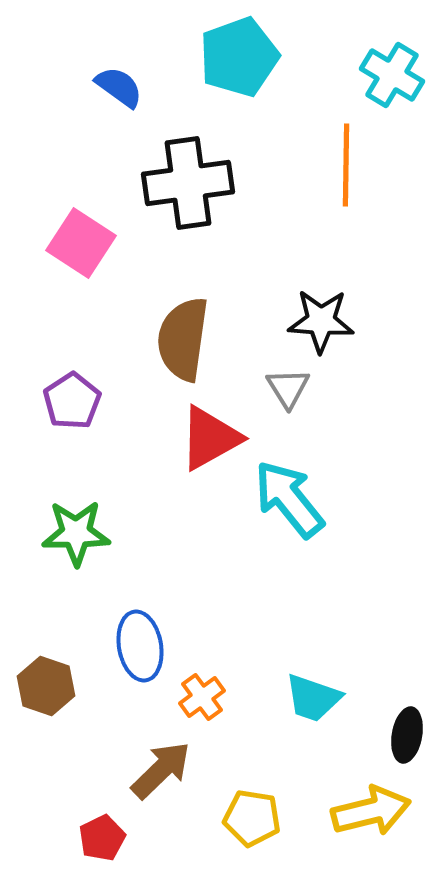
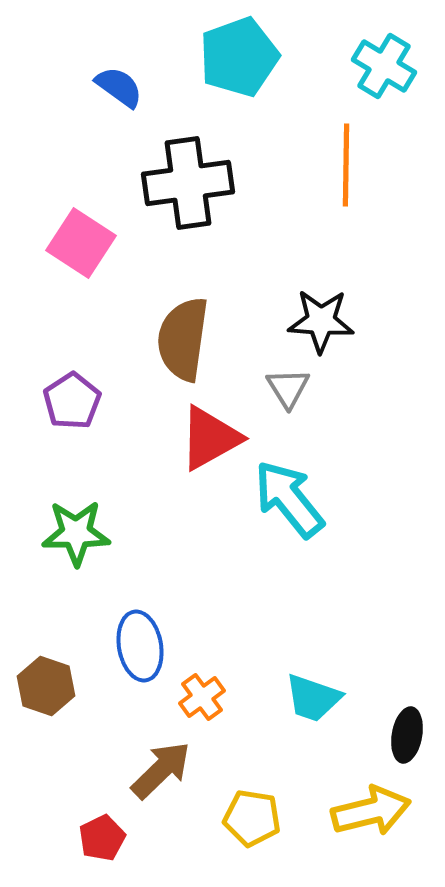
cyan cross: moved 8 px left, 9 px up
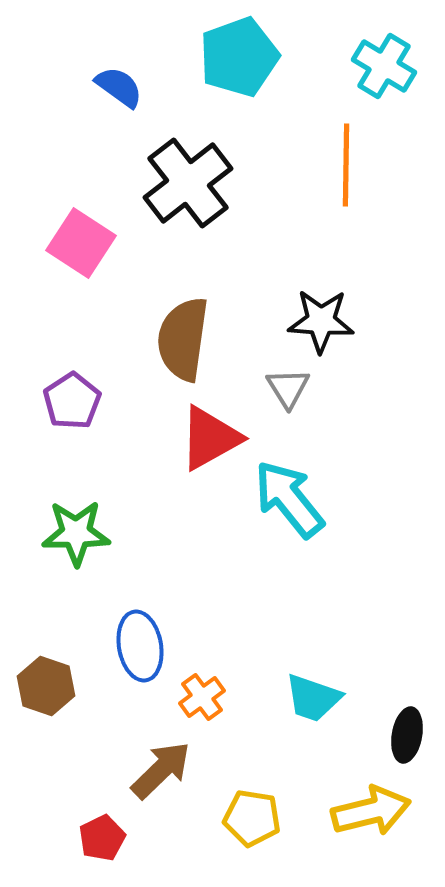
black cross: rotated 30 degrees counterclockwise
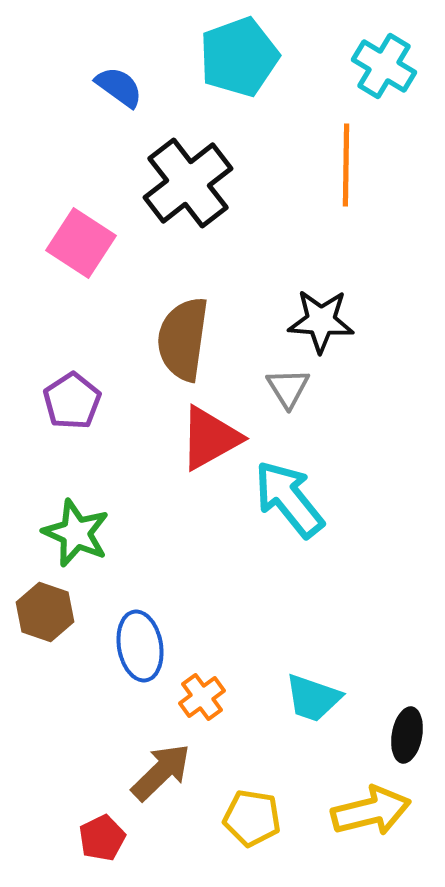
green star: rotated 24 degrees clockwise
brown hexagon: moved 1 px left, 74 px up
brown arrow: moved 2 px down
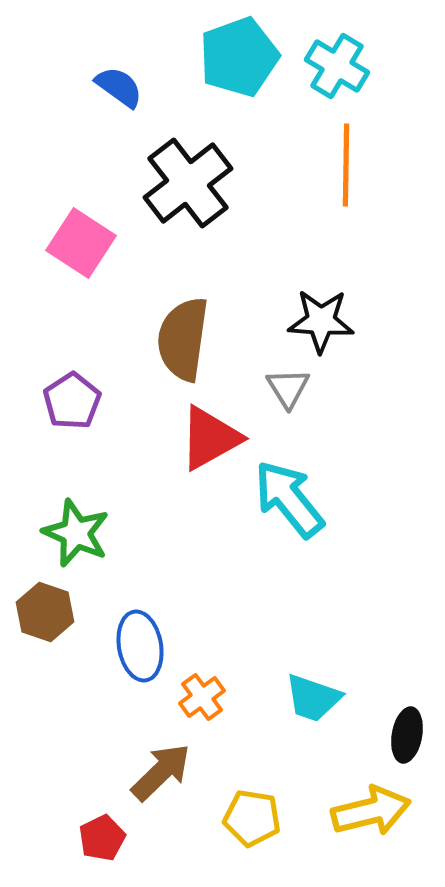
cyan cross: moved 47 px left
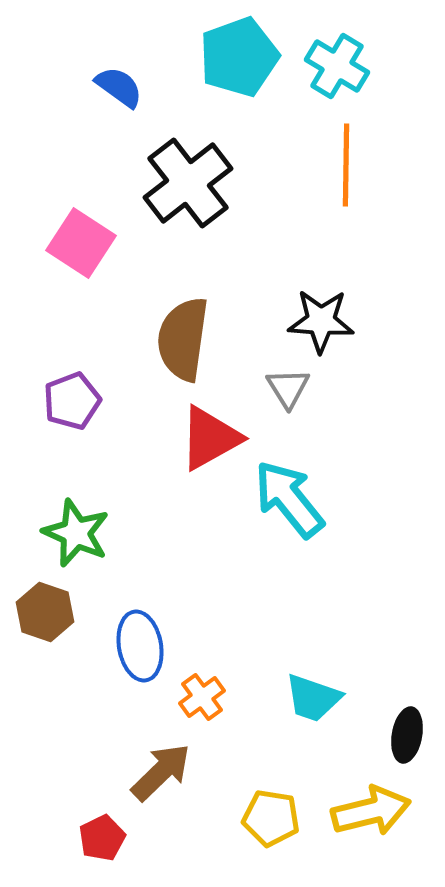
purple pentagon: rotated 12 degrees clockwise
yellow pentagon: moved 19 px right
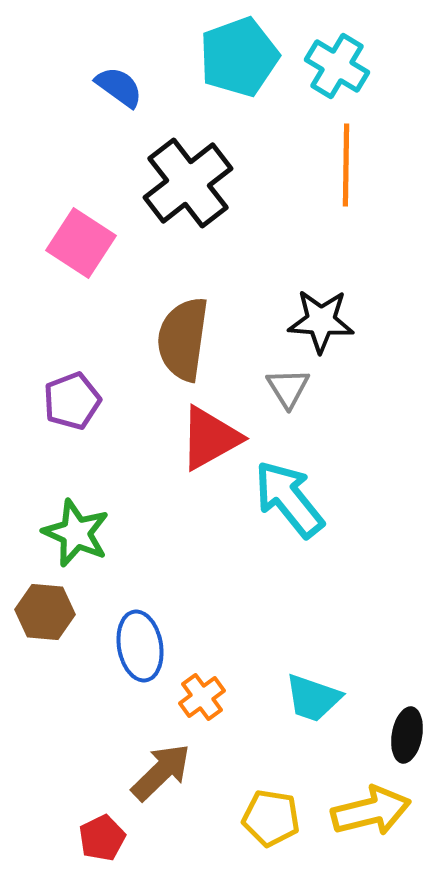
brown hexagon: rotated 14 degrees counterclockwise
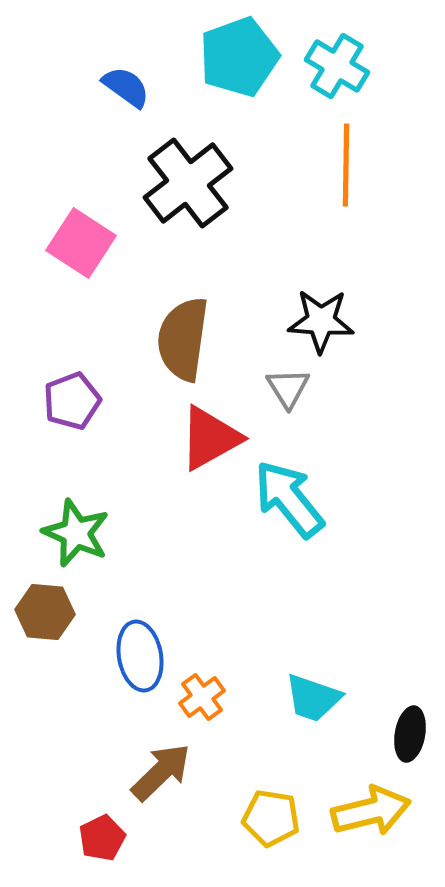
blue semicircle: moved 7 px right
blue ellipse: moved 10 px down
black ellipse: moved 3 px right, 1 px up
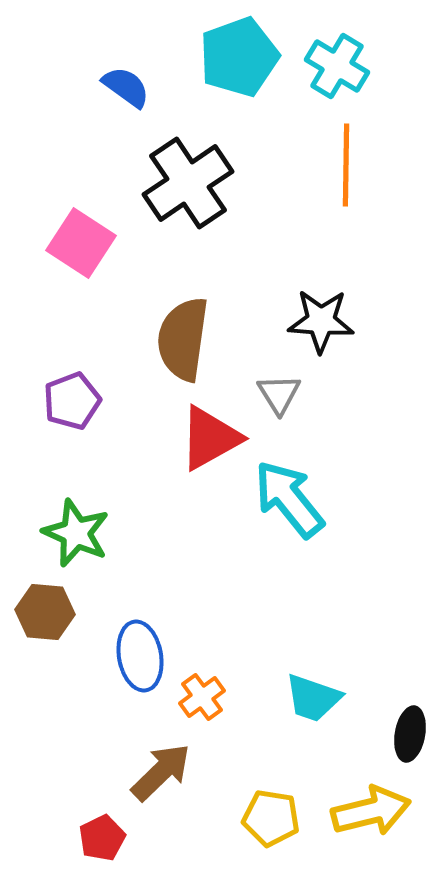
black cross: rotated 4 degrees clockwise
gray triangle: moved 9 px left, 6 px down
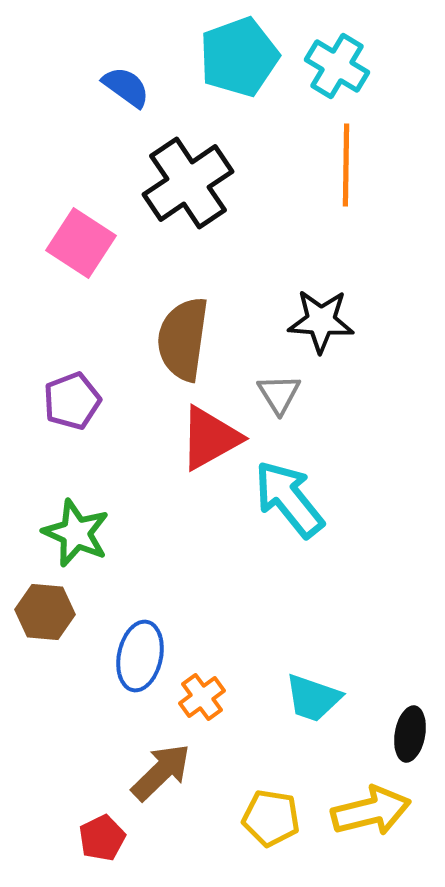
blue ellipse: rotated 22 degrees clockwise
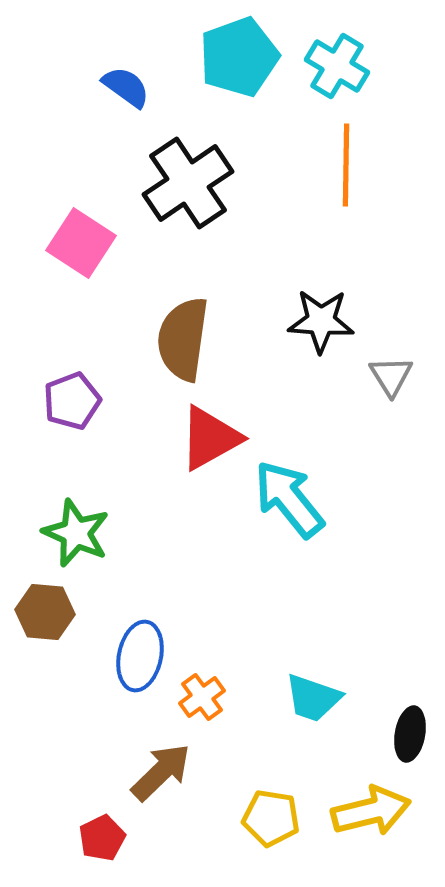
gray triangle: moved 112 px right, 18 px up
